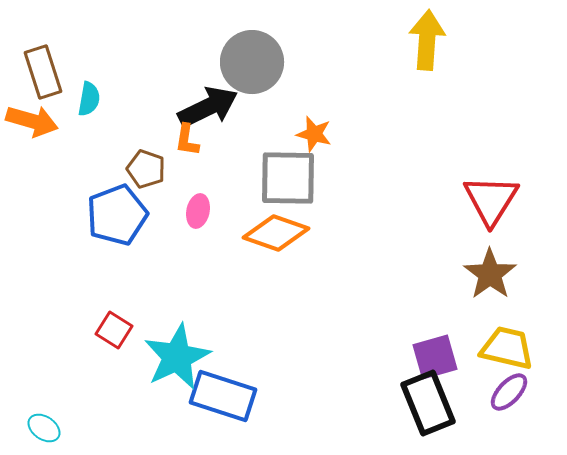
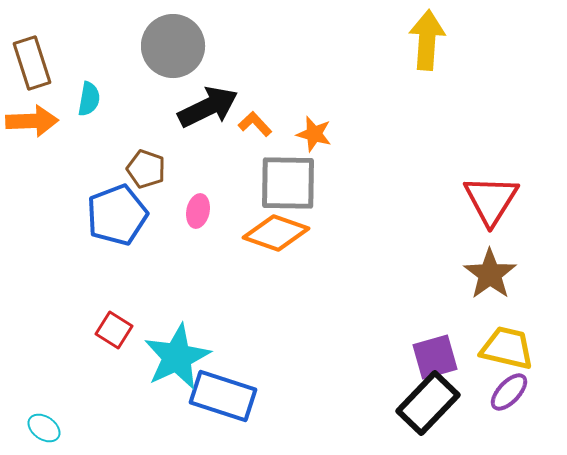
gray circle: moved 79 px left, 16 px up
brown rectangle: moved 11 px left, 9 px up
orange arrow: rotated 18 degrees counterclockwise
orange L-shape: moved 68 px right, 16 px up; rotated 128 degrees clockwise
gray square: moved 5 px down
black rectangle: rotated 66 degrees clockwise
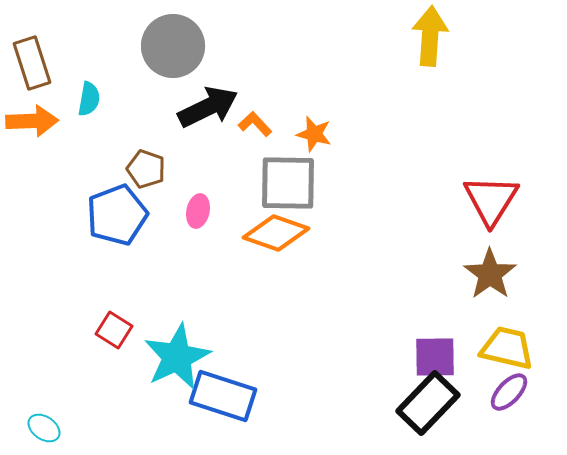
yellow arrow: moved 3 px right, 4 px up
purple square: rotated 15 degrees clockwise
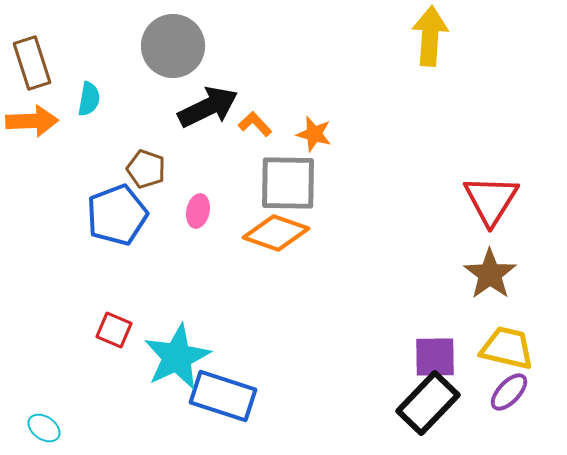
red square: rotated 9 degrees counterclockwise
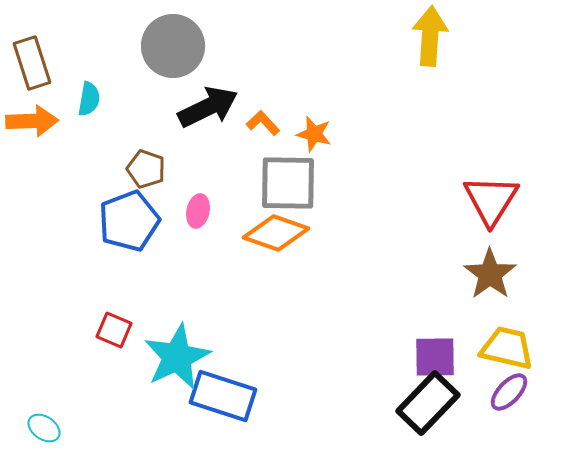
orange L-shape: moved 8 px right, 1 px up
blue pentagon: moved 12 px right, 6 px down
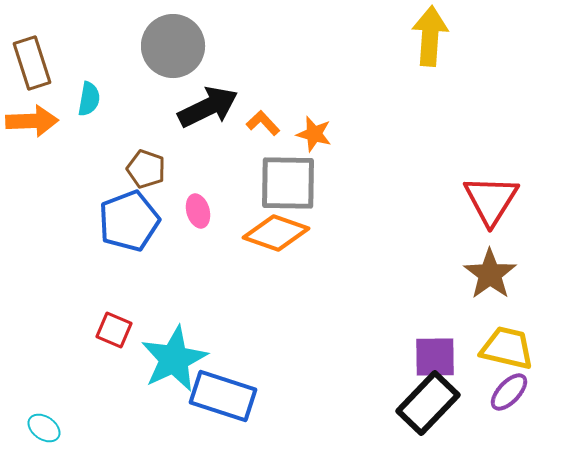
pink ellipse: rotated 28 degrees counterclockwise
cyan star: moved 3 px left, 2 px down
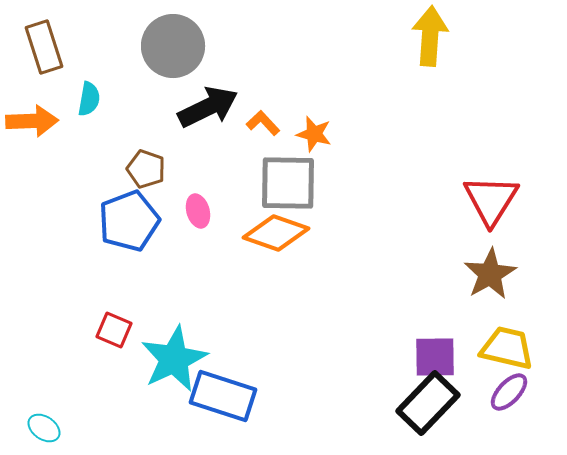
brown rectangle: moved 12 px right, 16 px up
brown star: rotated 6 degrees clockwise
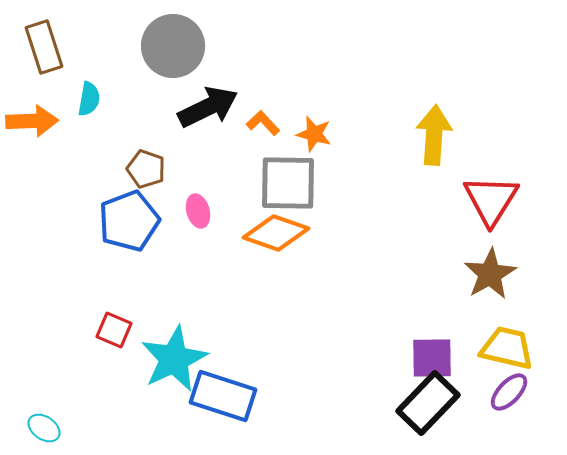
yellow arrow: moved 4 px right, 99 px down
purple square: moved 3 px left, 1 px down
